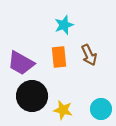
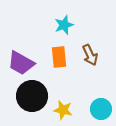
brown arrow: moved 1 px right
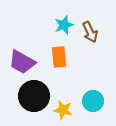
brown arrow: moved 23 px up
purple trapezoid: moved 1 px right, 1 px up
black circle: moved 2 px right
cyan circle: moved 8 px left, 8 px up
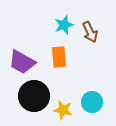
cyan circle: moved 1 px left, 1 px down
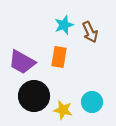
orange rectangle: rotated 15 degrees clockwise
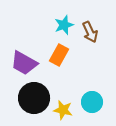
orange rectangle: moved 2 px up; rotated 20 degrees clockwise
purple trapezoid: moved 2 px right, 1 px down
black circle: moved 2 px down
